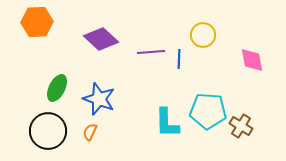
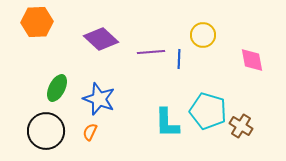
cyan pentagon: rotated 12 degrees clockwise
black circle: moved 2 px left
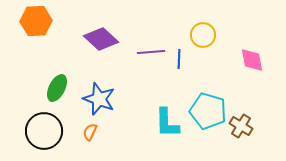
orange hexagon: moved 1 px left, 1 px up
black circle: moved 2 px left
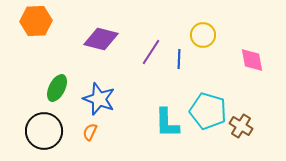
purple diamond: rotated 28 degrees counterclockwise
purple line: rotated 52 degrees counterclockwise
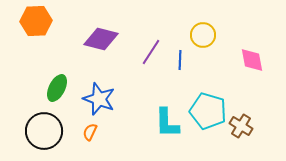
blue line: moved 1 px right, 1 px down
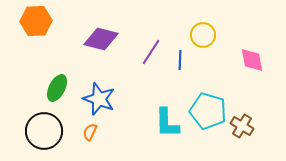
brown cross: moved 1 px right
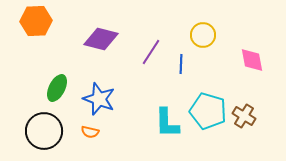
blue line: moved 1 px right, 4 px down
brown cross: moved 2 px right, 10 px up
orange semicircle: rotated 102 degrees counterclockwise
